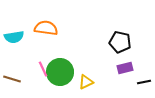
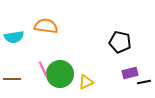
orange semicircle: moved 2 px up
purple rectangle: moved 5 px right, 5 px down
green circle: moved 2 px down
brown line: rotated 18 degrees counterclockwise
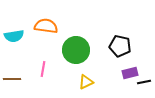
cyan semicircle: moved 1 px up
black pentagon: moved 4 px down
pink line: rotated 35 degrees clockwise
green circle: moved 16 px right, 24 px up
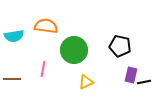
green circle: moved 2 px left
purple rectangle: moved 1 px right, 2 px down; rotated 63 degrees counterclockwise
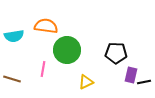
black pentagon: moved 4 px left, 7 px down; rotated 10 degrees counterclockwise
green circle: moved 7 px left
brown line: rotated 18 degrees clockwise
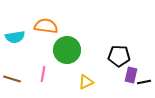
cyan semicircle: moved 1 px right, 1 px down
black pentagon: moved 3 px right, 3 px down
pink line: moved 5 px down
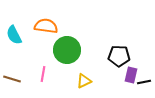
cyan semicircle: moved 1 px left, 2 px up; rotated 72 degrees clockwise
yellow triangle: moved 2 px left, 1 px up
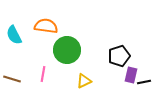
black pentagon: rotated 20 degrees counterclockwise
